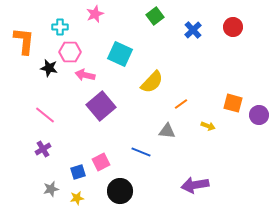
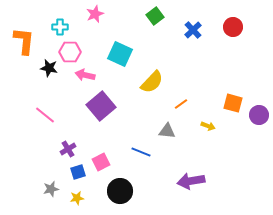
purple cross: moved 25 px right
purple arrow: moved 4 px left, 4 px up
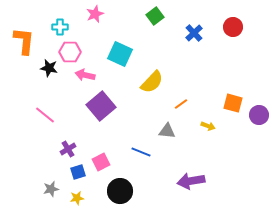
blue cross: moved 1 px right, 3 px down
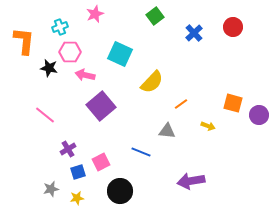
cyan cross: rotated 21 degrees counterclockwise
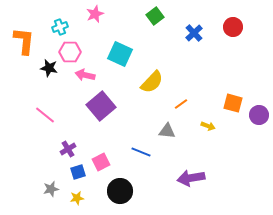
purple arrow: moved 3 px up
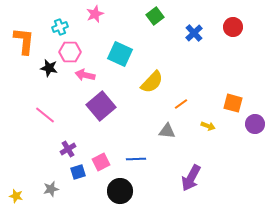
purple circle: moved 4 px left, 9 px down
blue line: moved 5 px left, 7 px down; rotated 24 degrees counterclockwise
purple arrow: rotated 52 degrees counterclockwise
yellow star: moved 61 px left, 2 px up; rotated 24 degrees clockwise
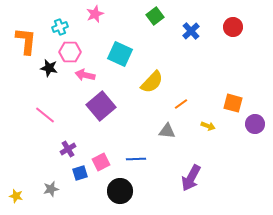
blue cross: moved 3 px left, 2 px up
orange L-shape: moved 2 px right
blue square: moved 2 px right, 1 px down
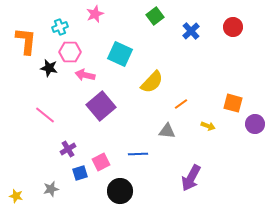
blue line: moved 2 px right, 5 px up
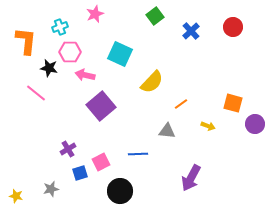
pink line: moved 9 px left, 22 px up
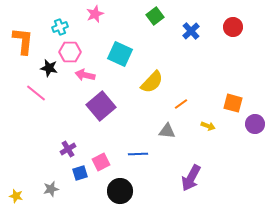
orange L-shape: moved 3 px left
